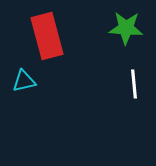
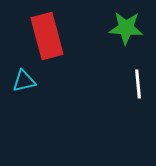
white line: moved 4 px right
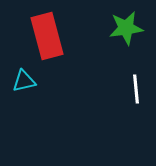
green star: rotated 12 degrees counterclockwise
white line: moved 2 px left, 5 px down
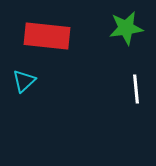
red rectangle: rotated 69 degrees counterclockwise
cyan triangle: rotated 30 degrees counterclockwise
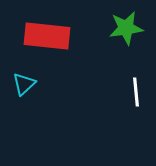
cyan triangle: moved 3 px down
white line: moved 3 px down
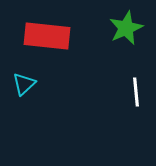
green star: rotated 16 degrees counterclockwise
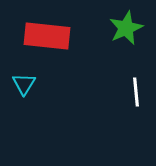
cyan triangle: rotated 15 degrees counterclockwise
